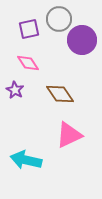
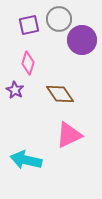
purple square: moved 4 px up
pink diamond: rotated 50 degrees clockwise
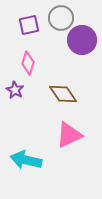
gray circle: moved 2 px right, 1 px up
brown diamond: moved 3 px right
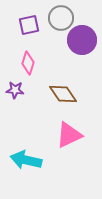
purple star: rotated 24 degrees counterclockwise
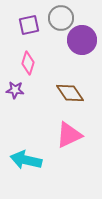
brown diamond: moved 7 px right, 1 px up
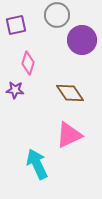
gray circle: moved 4 px left, 3 px up
purple square: moved 13 px left
cyan arrow: moved 11 px right, 4 px down; rotated 52 degrees clockwise
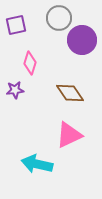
gray circle: moved 2 px right, 3 px down
pink diamond: moved 2 px right
purple star: rotated 12 degrees counterclockwise
cyan arrow: rotated 52 degrees counterclockwise
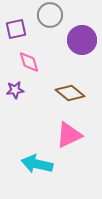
gray circle: moved 9 px left, 3 px up
purple square: moved 4 px down
pink diamond: moved 1 px left, 1 px up; rotated 35 degrees counterclockwise
brown diamond: rotated 16 degrees counterclockwise
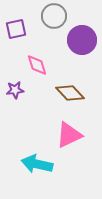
gray circle: moved 4 px right, 1 px down
pink diamond: moved 8 px right, 3 px down
brown diamond: rotated 8 degrees clockwise
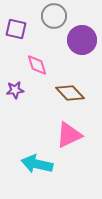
purple square: rotated 25 degrees clockwise
